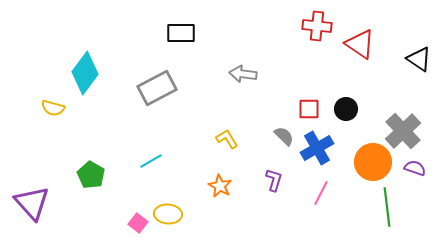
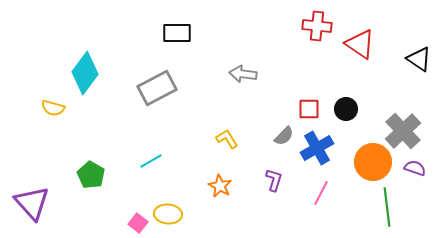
black rectangle: moved 4 px left
gray semicircle: rotated 90 degrees clockwise
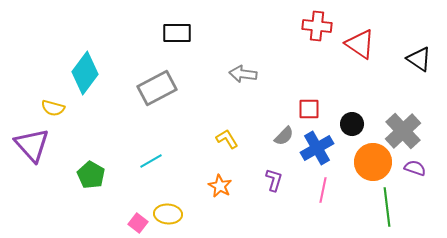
black circle: moved 6 px right, 15 px down
pink line: moved 2 px right, 3 px up; rotated 15 degrees counterclockwise
purple triangle: moved 58 px up
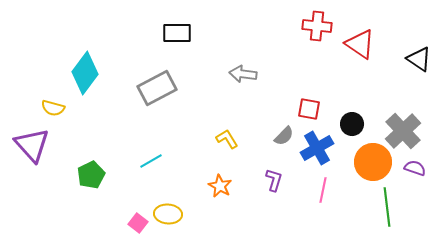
red square: rotated 10 degrees clockwise
green pentagon: rotated 16 degrees clockwise
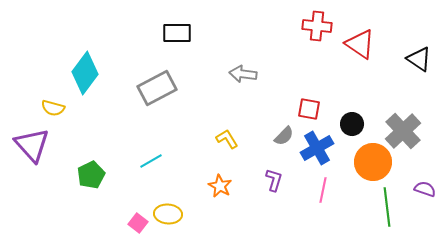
purple semicircle: moved 10 px right, 21 px down
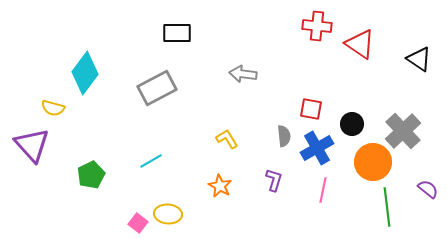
red square: moved 2 px right
gray semicircle: rotated 50 degrees counterclockwise
purple semicircle: moved 3 px right; rotated 20 degrees clockwise
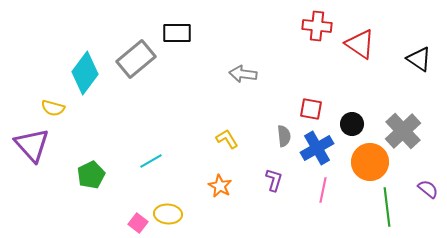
gray rectangle: moved 21 px left, 29 px up; rotated 12 degrees counterclockwise
orange circle: moved 3 px left
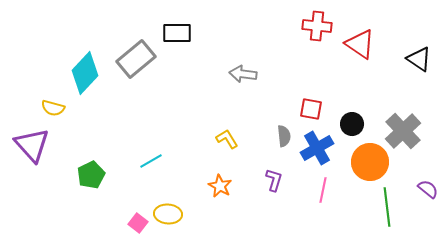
cyan diamond: rotated 6 degrees clockwise
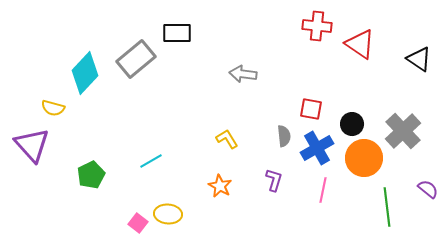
orange circle: moved 6 px left, 4 px up
